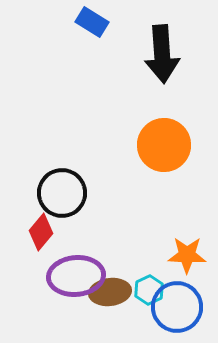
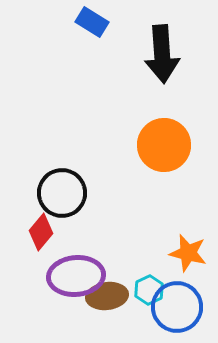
orange star: moved 1 px right, 2 px up; rotated 12 degrees clockwise
brown ellipse: moved 3 px left, 4 px down
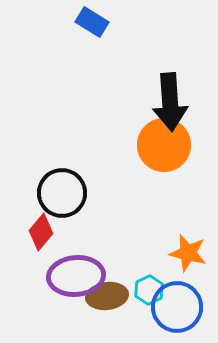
black arrow: moved 8 px right, 48 px down
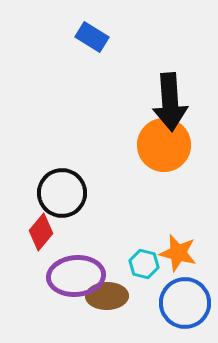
blue rectangle: moved 15 px down
orange star: moved 10 px left
cyan hexagon: moved 5 px left, 26 px up; rotated 20 degrees counterclockwise
brown ellipse: rotated 6 degrees clockwise
blue circle: moved 8 px right, 4 px up
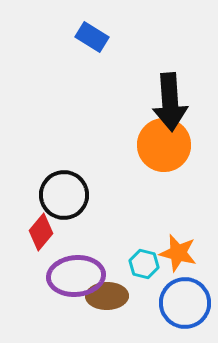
black circle: moved 2 px right, 2 px down
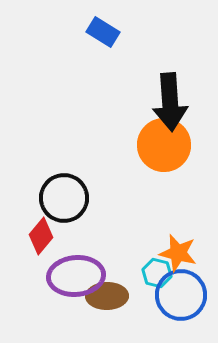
blue rectangle: moved 11 px right, 5 px up
black circle: moved 3 px down
red diamond: moved 4 px down
cyan hexagon: moved 13 px right, 9 px down
blue circle: moved 4 px left, 8 px up
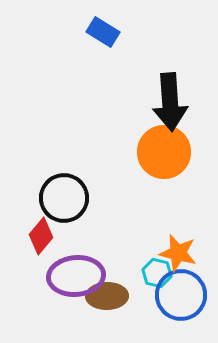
orange circle: moved 7 px down
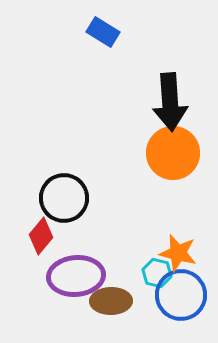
orange circle: moved 9 px right, 1 px down
brown ellipse: moved 4 px right, 5 px down
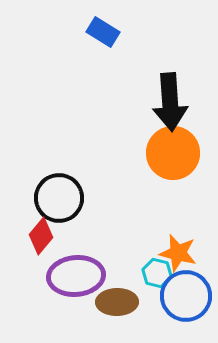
black circle: moved 5 px left
blue circle: moved 5 px right, 1 px down
brown ellipse: moved 6 px right, 1 px down
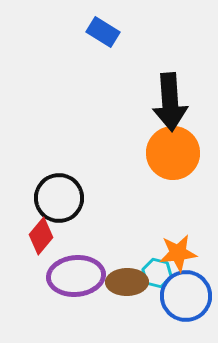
orange star: rotated 21 degrees counterclockwise
brown ellipse: moved 10 px right, 20 px up
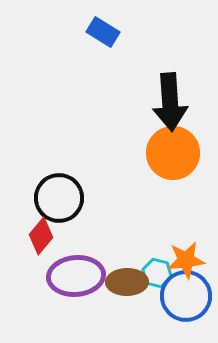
orange star: moved 8 px right, 7 px down
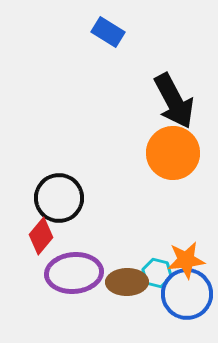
blue rectangle: moved 5 px right
black arrow: moved 4 px right, 1 px up; rotated 24 degrees counterclockwise
purple ellipse: moved 2 px left, 3 px up
blue circle: moved 1 px right, 2 px up
